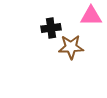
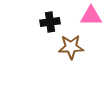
black cross: moved 1 px left, 6 px up
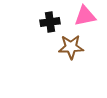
pink triangle: moved 6 px left; rotated 10 degrees counterclockwise
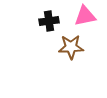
black cross: moved 1 px left, 1 px up
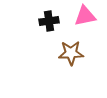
brown star: moved 6 px down
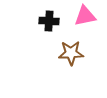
black cross: rotated 12 degrees clockwise
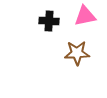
brown star: moved 6 px right
